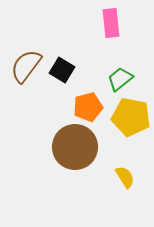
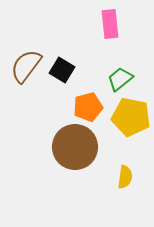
pink rectangle: moved 1 px left, 1 px down
yellow semicircle: rotated 40 degrees clockwise
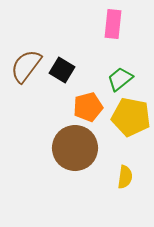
pink rectangle: moved 3 px right; rotated 12 degrees clockwise
brown circle: moved 1 px down
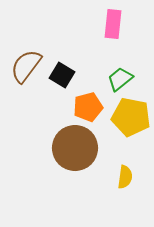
black square: moved 5 px down
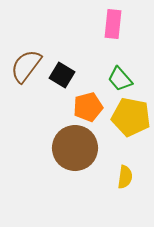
green trapezoid: rotated 92 degrees counterclockwise
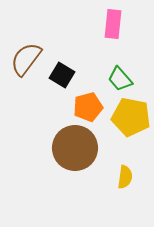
brown semicircle: moved 7 px up
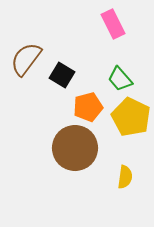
pink rectangle: rotated 32 degrees counterclockwise
yellow pentagon: rotated 15 degrees clockwise
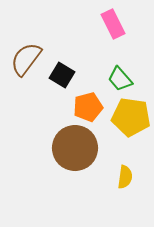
yellow pentagon: rotated 18 degrees counterclockwise
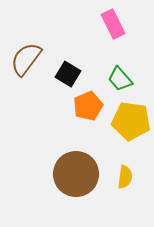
black square: moved 6 px right, 1 px up
orange pentagon: moved 1 px up; rotated 8 degrees counterclockwise
yellow pentagon: moved 4 px down
brown circle: moved 1 px right, 26 px down
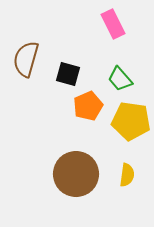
brown semicircle: rotated 21 degrees counterclockwise
black square: rotated 15 degrees counterclockwise
yellow semicircle: moved 2 px right, 2 px up
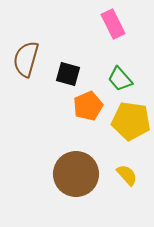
yellow semicircle: rotated 50 degrees counterclockwise
